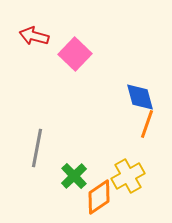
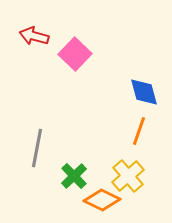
blue diamond: moved 4 px right, 5 px up
orange line: moved 8 px left, 7 px down
yellow cross: rotated 12 degrees counterclockwise
orange diamond: moved 3 px right, 3 px down; rotated 60 degrees clockwise
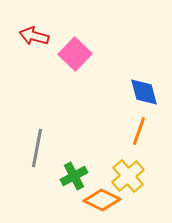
green cross: rotated 16 degrees clockwise
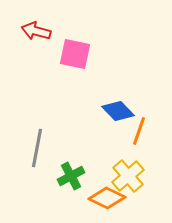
red arrow: moved 2 px right, 5 px up
pink square: rotated 32 degrees counterclockwise
blue diamond: moved 26 px left, 19 px down; rotated 28 degrees counterclockwise
green cross: moved 3 px left
orange diamond: moved 5 px right, 2 px up
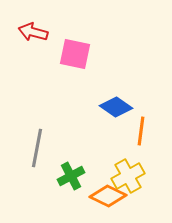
red arrow: moved 3 px left, 1 px down
blue diamond: moved 2 px left, 4 px up; rotated 12 degrees counterclockwise
orange line: moved 2 px right; rotated 12 degrees counterclockwise
yellow cross: rotated 12 degrees clockwise
orange diamond: moved 1 px right, 2 px up
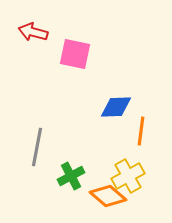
blue diamond: rotated 36 degrees counterclockwise
gray line: moved 1 px up
orange diamond: rotated 15 degrees clockwise
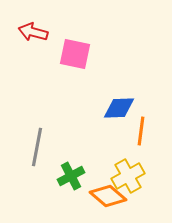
blue diamond: moved 3 px right, 1 px down
